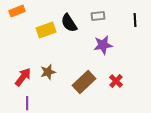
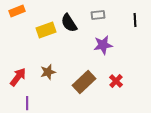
gray rectangle: moved 1 px up
red arrow: moved 5 px left
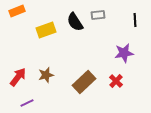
black semicircle: moved 6 px right, 1 px up
purple star: moved 21 px right, 8 px down
brown star: moved 2 px left, 3 px down
purple line: rotated 64 degrees clockwise
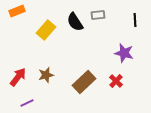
yellow rectangle: rotated 30 degrees counterclockwise
purple star: rotated 24 degrees clockwise
